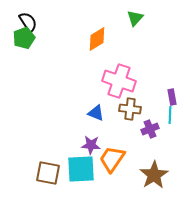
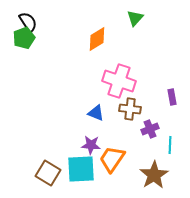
cyan line: moved 30 px down
brown square: rotated 20 degrees clockwise
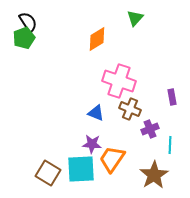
brown cross: rotated 15 degrees clockwise
purple star: moved 1 px right, 1 px up
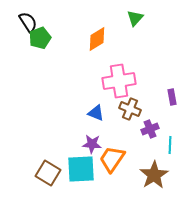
green pentagon: moved 16 px right
pink cross: rotated 28 degrees counterclockwise
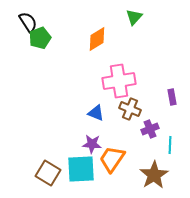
green triangle: moved 1 px left, 1 px up
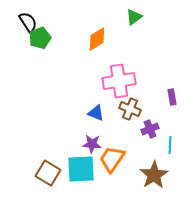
green triangle: rotated 12 degrees clockwise
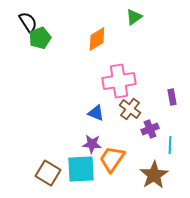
brown cross: rotated 15 degrees clockwise
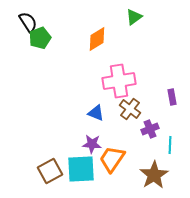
brown square: moved 2 px right, 2 px up; rotated 30 degrees clockwise
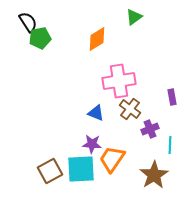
green pentagon: rotated 10 degrees clockwise
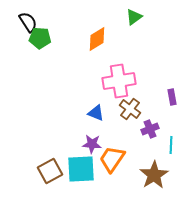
green pentagon: rotated 15 degrees clockwise
cyan line: moved 1 px right
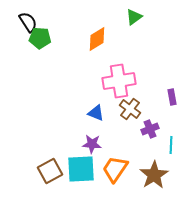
orange trapezoid: moved 3 px right, 10 px down
